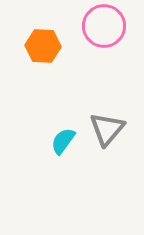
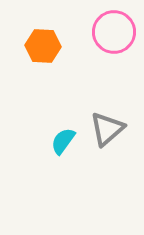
pink circle: moved 10 px right, 6 px down
gray triangle: rotated 9 degrees clockwise
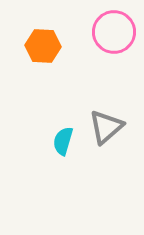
gray triangle: moved 1 px left, 2 px up
cyan semicircle: rotated 20 degrees counterclockwise
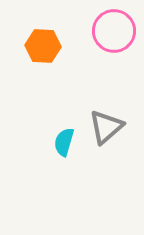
pink circle: moved 1 px up
cyan semicircle: moved 1 px right, 1 px down
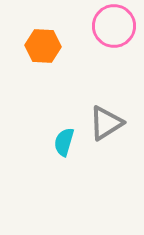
pink circle: moved 5 px up
gray triangle: moved 4 px up; rotated 9 degrees clockwise
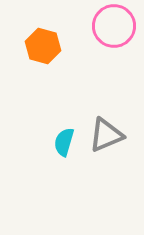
orange hexagon: rotated 12 degrees clockwise
gray triangle: moved 12 px down; rotated 9 degrees clockwise
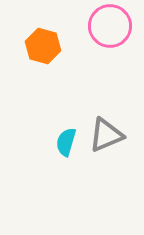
pink circle: moved 4 px left
cyan semicircle: moved 2 px right
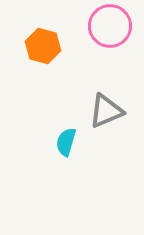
gray triangle: moved 24 px up
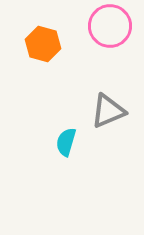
orange hexagon: moved 2 px up
gray triangle: moved 2 px right
